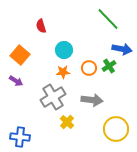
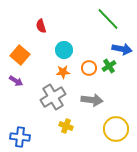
yellow cross: moved 1 px left, 4 px down; rotated 24 degrees counterclockwise
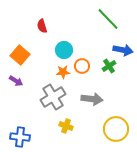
red semicircle: moved 1 px right
blue arrow: moved 1 px right, 1 px down
orange circle: moved 7 px left, 2 px up
gray arrow: moved 1 px up
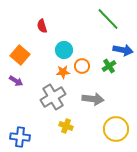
gray arrow: moved 1 px right
